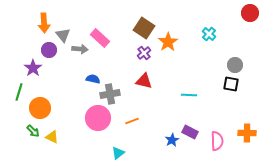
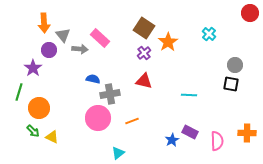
orange circle: moved 1 px left
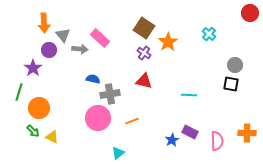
purple cross: rotated 16 degrees counterclockwise
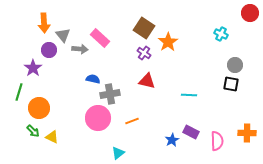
cyan cross: moved 12 px right; rotated 16 degrees counterclockwise
red triangle: moved 3 px right
purple rectangle: moved 1 px right
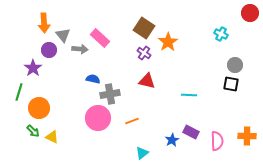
orange cross: moved 3 px down
cyan triangle: moved 24 px right
